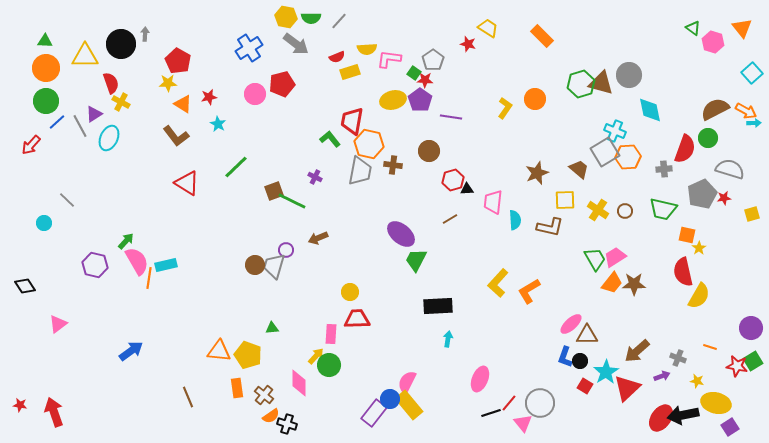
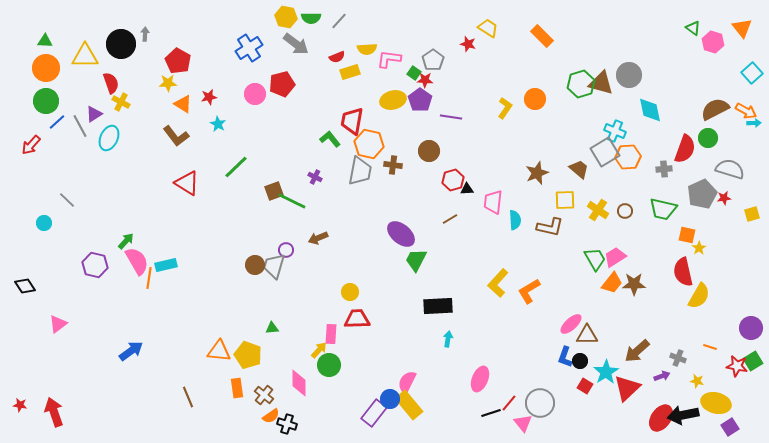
yellow arrow at (316, 356): moved 3 px right, 6 px up
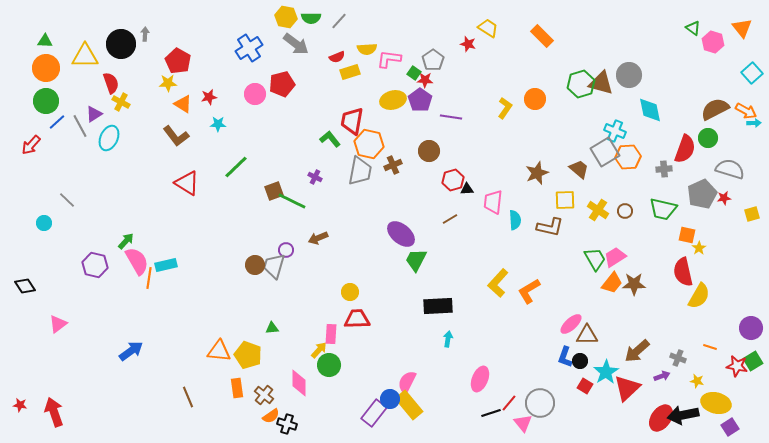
cyan star at (218, 124): rotated 28 degrees counterclockwise
brown cross at (393, 165): rotated 30 degrees counterclockwise
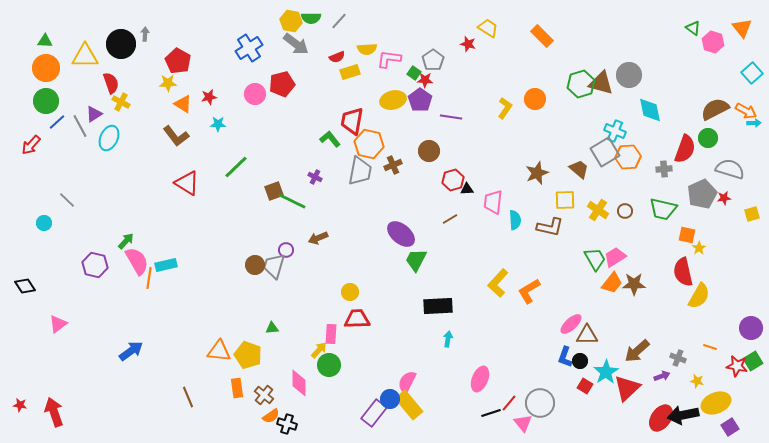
yellow hexagon at (286, 17): moved 5 px right, 4 px down
yellow ellipse at (716, 403): rotated 36 degrees counterclockwise
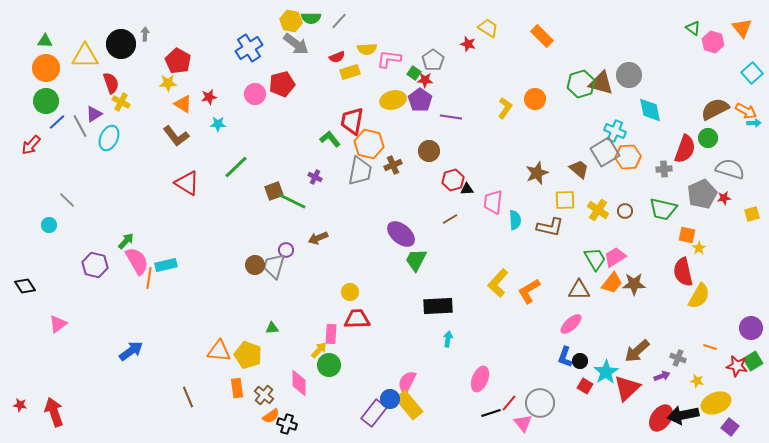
cyan circle at (44, 223): moved 5 px right, 2 px down
brown triangle at (587, 335): moved 8 px left, 45 px up
purple square at (730, 427): rotated 18 degrees counterclockwise
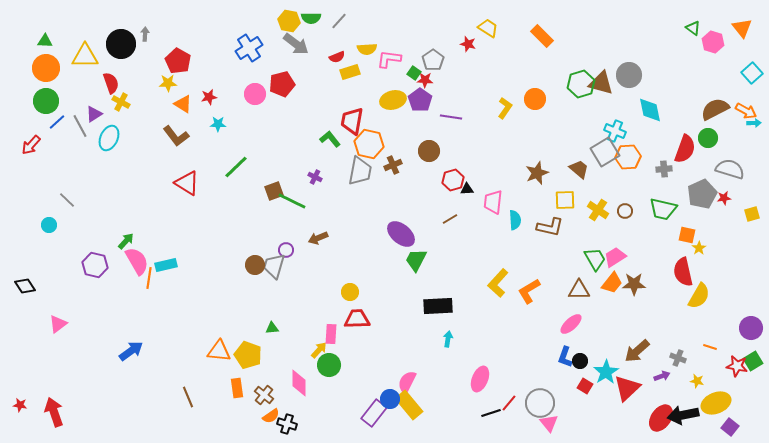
yellow hexagon at (291, 21): moved 2 px left
pink triangle at (523, 423): moved 26 px right
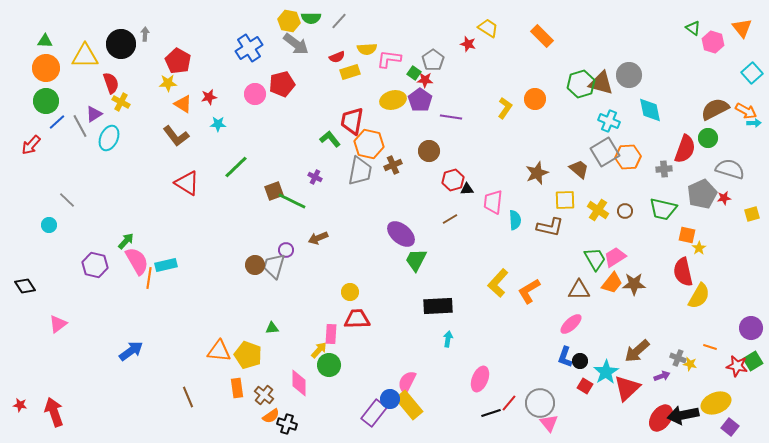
cyan cross at (615, 131): moved 6 px left, 10 px up
yellow star at (697, 381): moved 7 px left, 17 px up
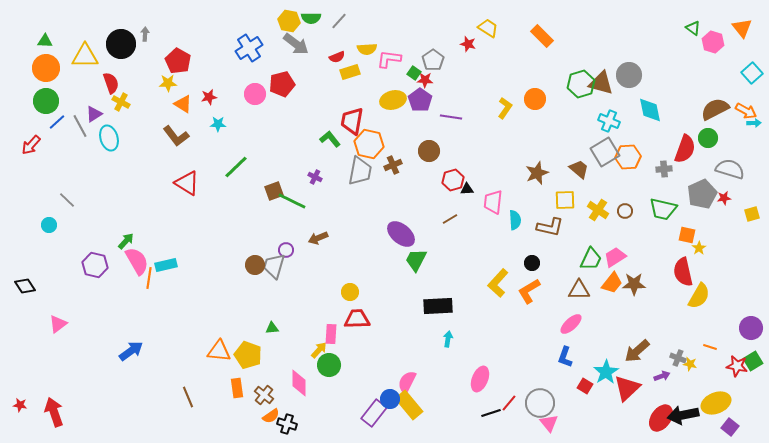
cyan ellipse at (109, 138): rotated 40 degrees counterclockwise
green trapezoid at (595, 259): moved 4 px left; rotated 55 degrees clockwise
black circle at (580, 361): moved 48 px left, 98 px up
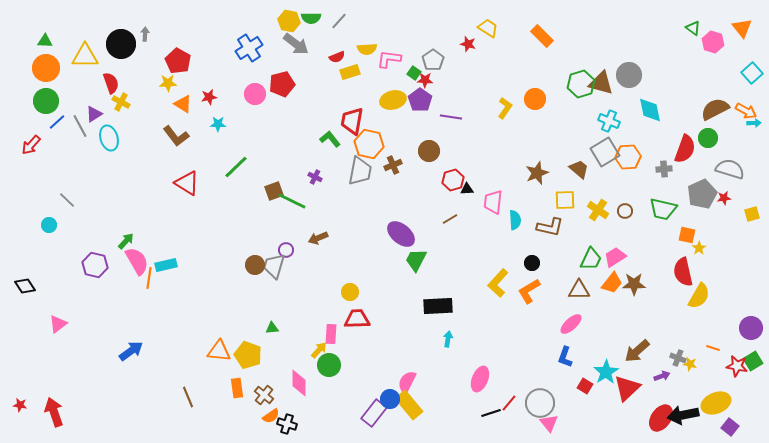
orange line at (710, 347): moved 3 px right, 1 px down
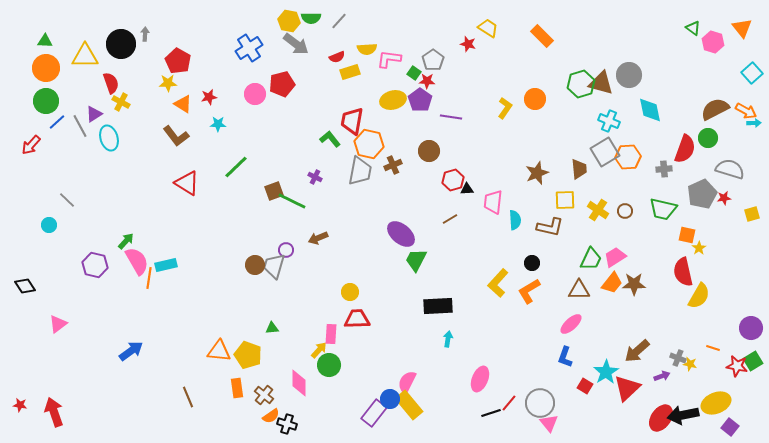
red star at (425, 80): moved 2 px right, 1 px down
brown trapezoid at (579, 169): rotated 45 degrees clockwise
